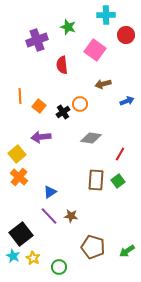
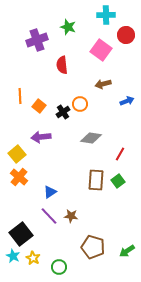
pink square: moved 6 px right
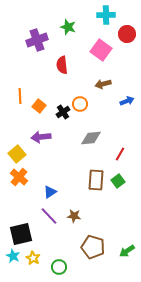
red circle: moved 1 px right, 1 px up
gray diamond: rotated 15 degrees counterclockwise
brown star: moved 3 px right
black square: rotated 25 degrees clockwise
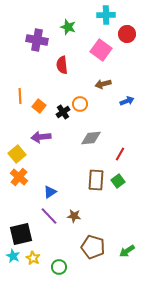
purple cross: rotated 30 degrees clockwise
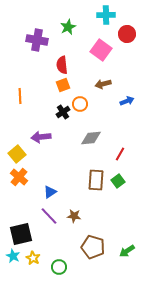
green star: rotated 28 degrees clockwise
orange square: moved 24 px right, 21 px up; rotated 32 degrees clockwise
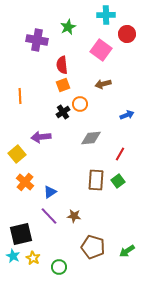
blue arrow: moved 14 px down
orange cross: moved 6 px right, 5 px down
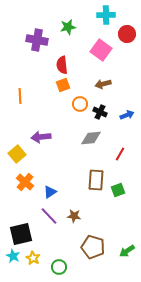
green star: rotated 14 degrees clockwise
black cross: moved 37 px right; rotated 32 degrees counterclockwise
green square: moved 9 px down; rotated 16 degrees clockwise
